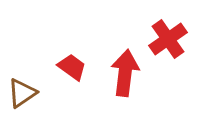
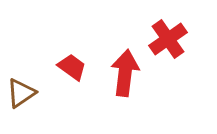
brown triangle: moved 1 px left
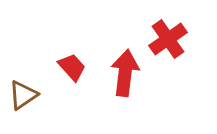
red trapezoid: rotated 12 degrees clockwise
brown triangle: moved 2 px right, 2 px down
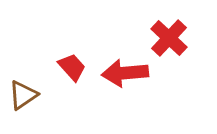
red cross: moved 1 px right, 1 px up; rotated 12 degrees counterclockwise
red arrow: rotated 102 degrees counterclockwise
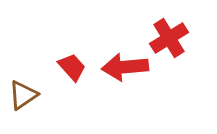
red cross: rotated 15 degrees clockwise
red arrow: moved 6 px up
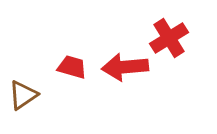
red trapezoid: rotated 32 degrees counterclockwise
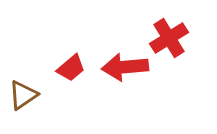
red trapezoid: moved 1 px left, 1 px down; rotated 124 degrees clockwise
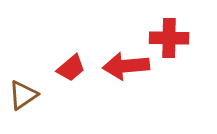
red cross: rotated 33 degrees clockwise
red arrow: moved 1 px right, 1 px up
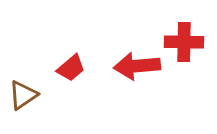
red cross: moved 15 px right, 4 px down
red arrow: moved 11 px right
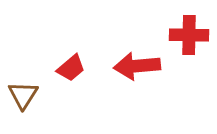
red cross: moved 5 px right, 7 px up
brown triangle: rotated 24 degrees counterclockwise
